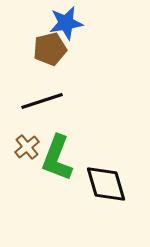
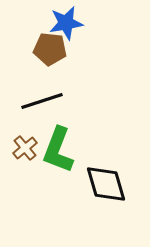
brown pentagon: rotated 20 degrees clockwise
brown cross: moved 2 px left, 1 px down
green L-shape: moved 1 px right, 8 px up
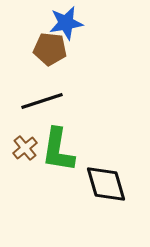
green L-shape: rotated 12 degrees counterclockwise
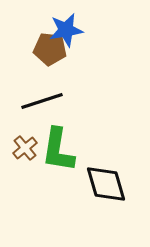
blue star: moved 7 px down
